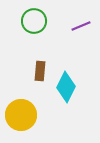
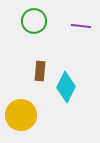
purple line: rotated 30 degrees clockwise
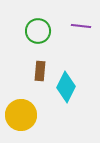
green circle: moved 4 px right, 10 px down
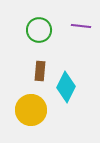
green circle: moved 1 px right, 1 px up
yellow circle: moved 10 px right, 5 px up
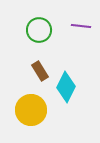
brown rectangle: rotated 36 degrees counterclockwise
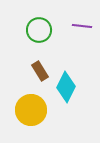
purple line: moved 1 px right
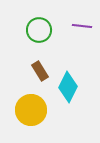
cyan diamond: moved 2 px right
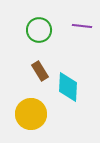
cyan diamond: rotated 24 degrees counterclockwise
yellow circle: moved 4 px down
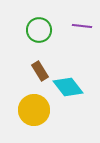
cyan diamond: rotated 40 degrees counterclockwise
yellow circle: moved 3 px right, 4 px up
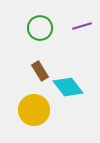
purple line: rotated 24 degrees counterclockwise
green circle: moved 1 px right, 2 px up
